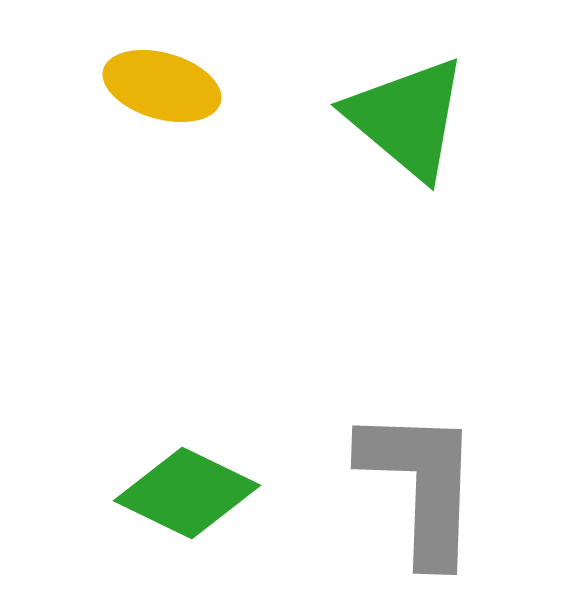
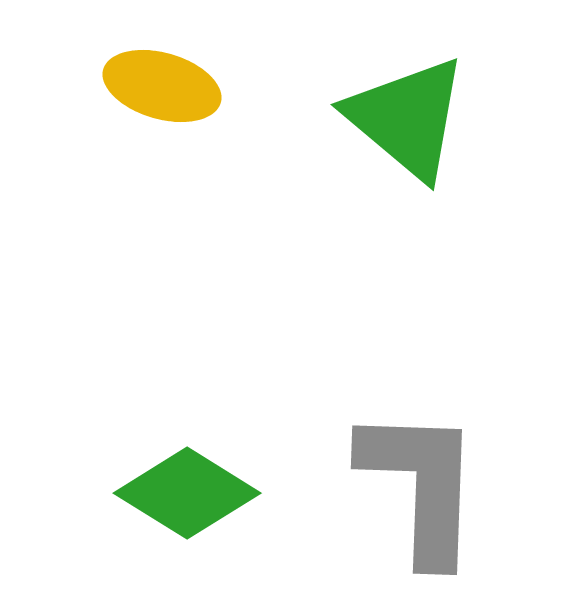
green diamond: rotated 6 degrees clockwise
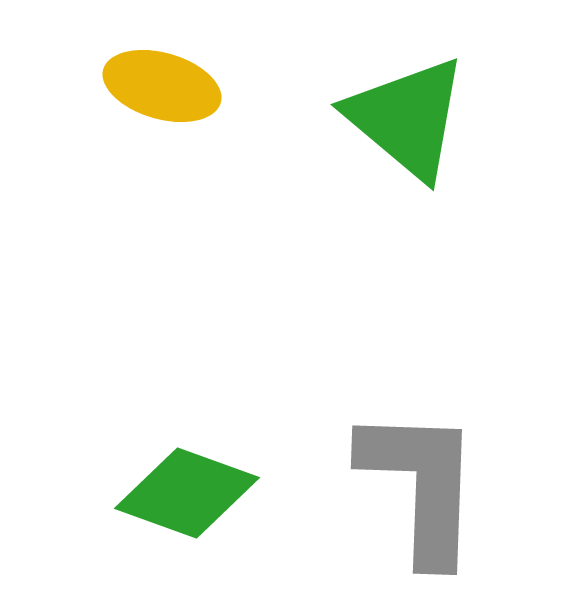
green diamond: rotated 12 degrees counterclockwise
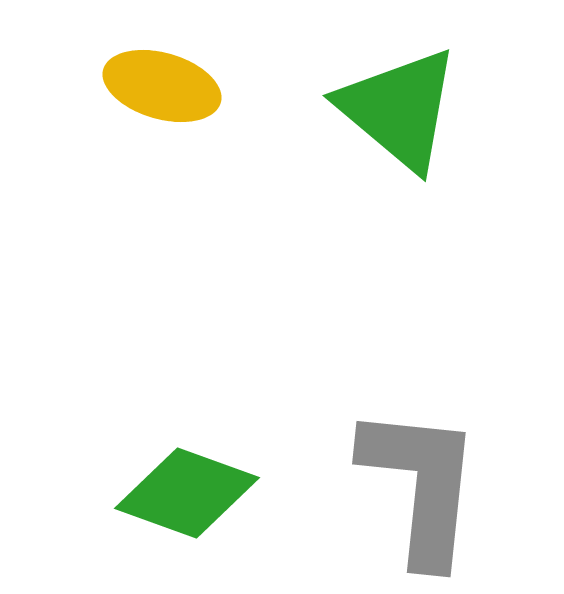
green triangle: moved 8 px left, 9 px up
gray L-shape: rotated 4 degrees clockwise
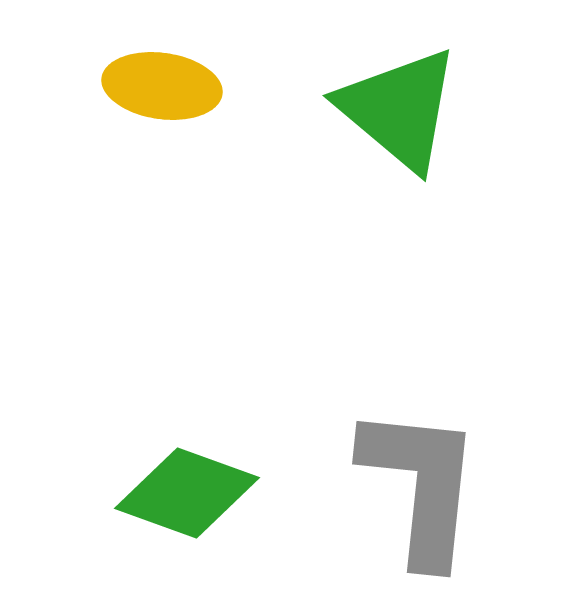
yellow ellipse: rotated 8 degrees counterclockwise
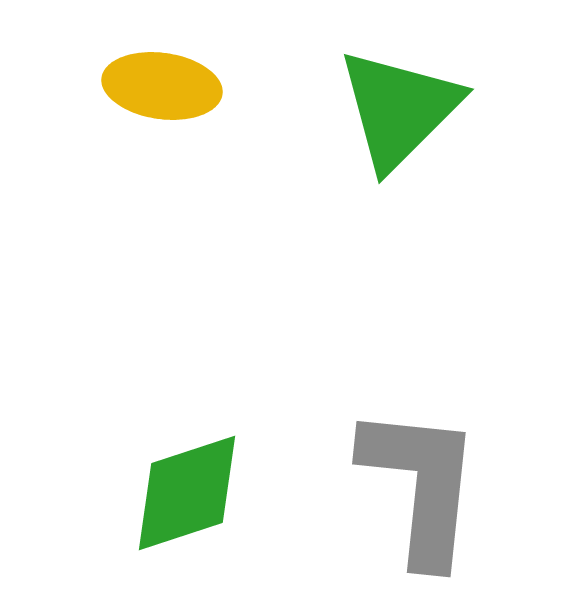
green triangle: rotated 35 degrees clockwise
green diamond: rotated 38 degrees counterclockwise
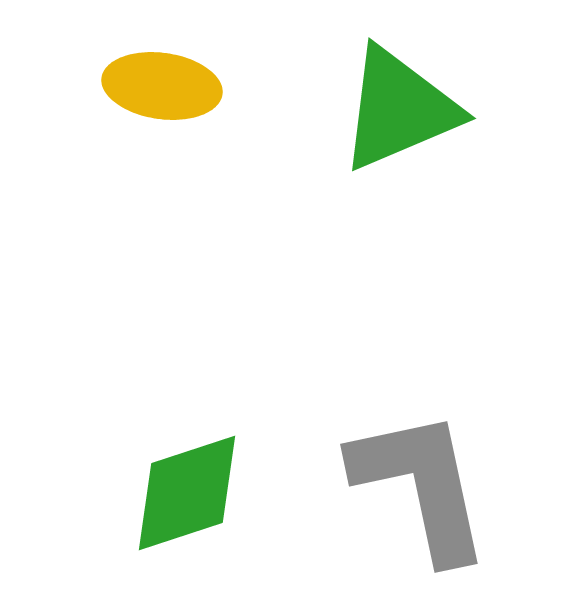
green triangle: rotated 22 degrees clockwise
gray L-shape: rotated 18 degrees counterclockwise
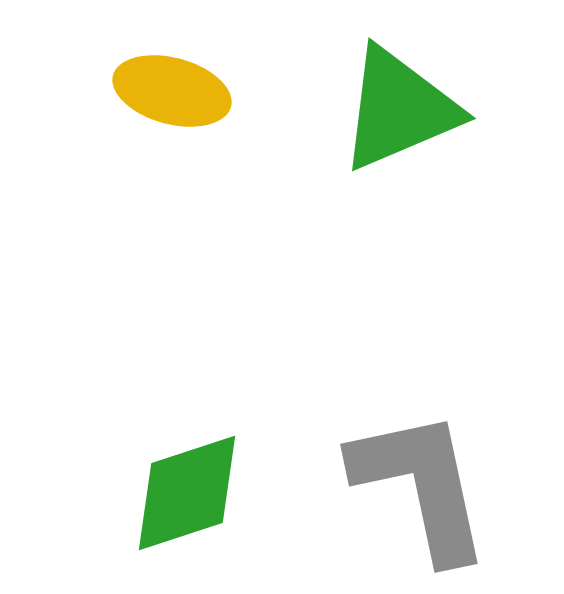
yellow ellipse: moved 10 px right, 5 px down; rotated 7 degrees clockwise
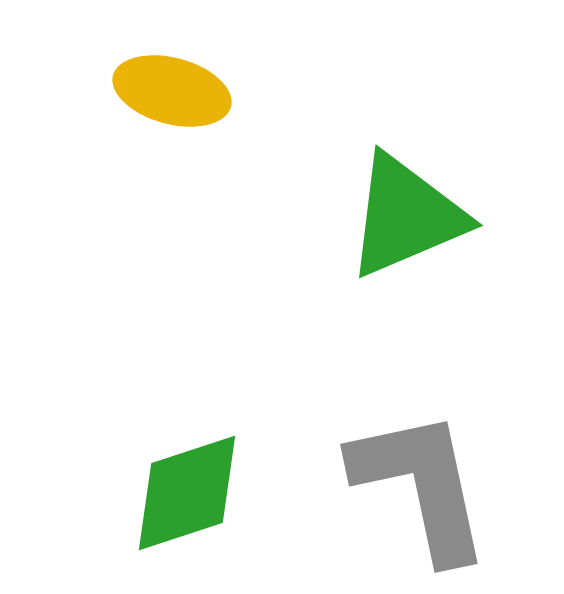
green triangle: moved 7 px right, 107 px down
